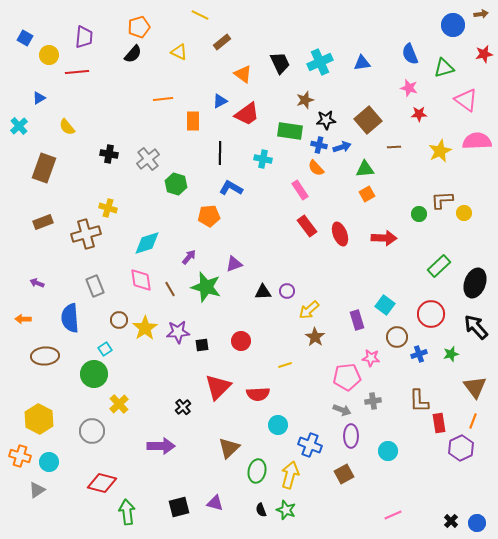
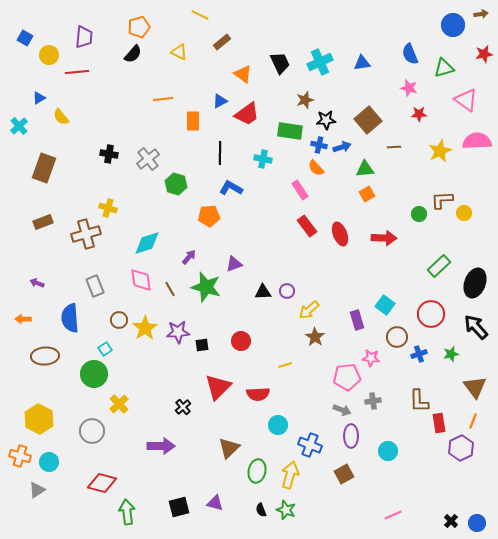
yellow semicircle at (67, 127): moved 6 px left, 10 px up
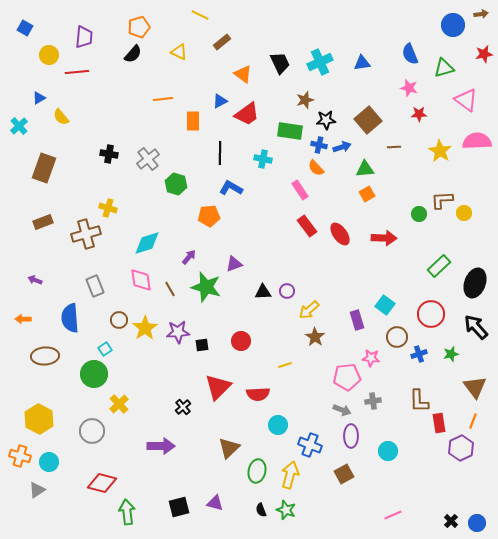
blue square at (25, 38): moved 10 px up
yellow star at (440, 151): rotated 15 degrees counterclockwise
red ellipse at (340, 234): rotated 15 degrees counterclockwise
purple arrow at (37, 283): moved 2 px left, 3 px up
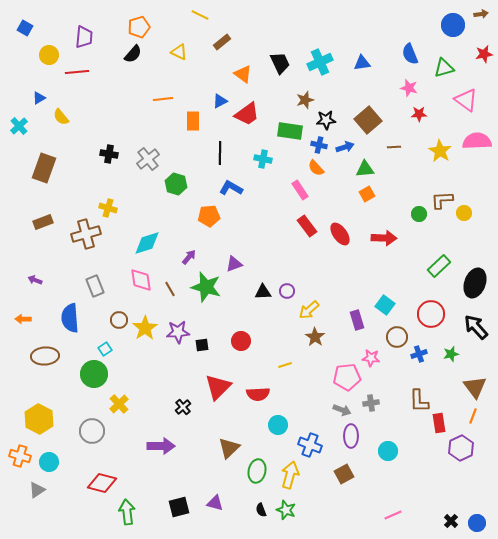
blue arrow at (342, 147): moved 3 px right
gray cross at (373, 401): moved 2 px left, 2 px down
orange line at (473, 421): moved 5 px up
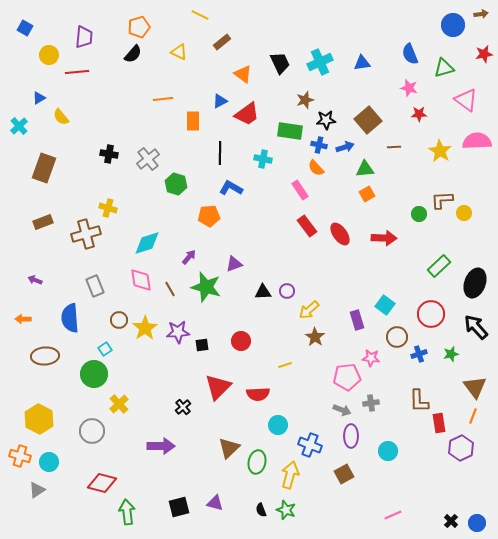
green ellipse at (257, 471): moved 9 px up
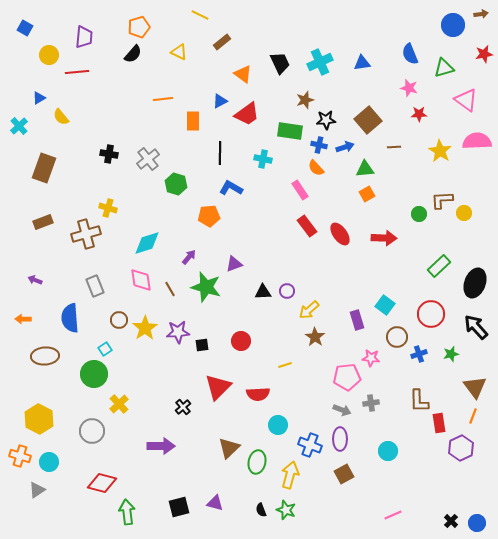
purple ellipse at (351, 436): moved 11 px left, 3 px down
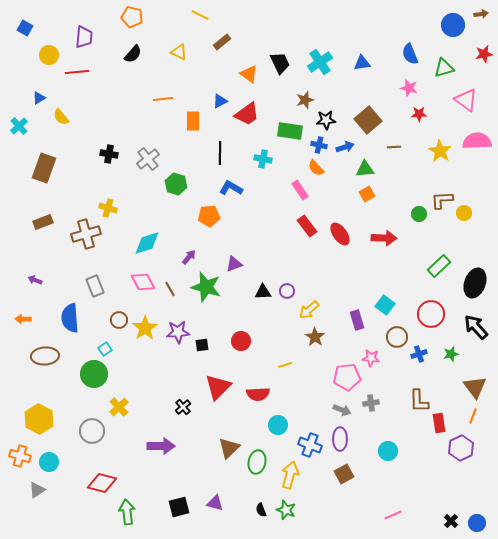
orange pentagon at (139, 27): moved 7 px left, 10 px up; rotated 30 degrees clockwise
cyan cross at (320, 62): rotated 10 degrees counterclockwise
orange triangle at (243, 74): moved 6 px right
pink diamond at (141, 280): moved 2 px right, 2 px down; rotated 20 degrees counterclockwise
yellow cross at (119, 404): moved 3 px down
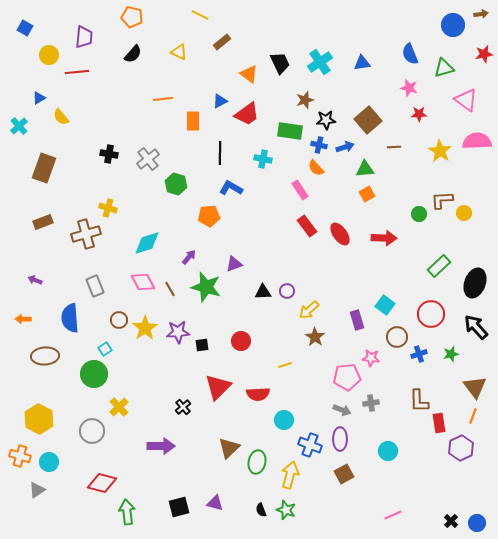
cyan circle at (278, 425): moved 6 px right, 5 px up
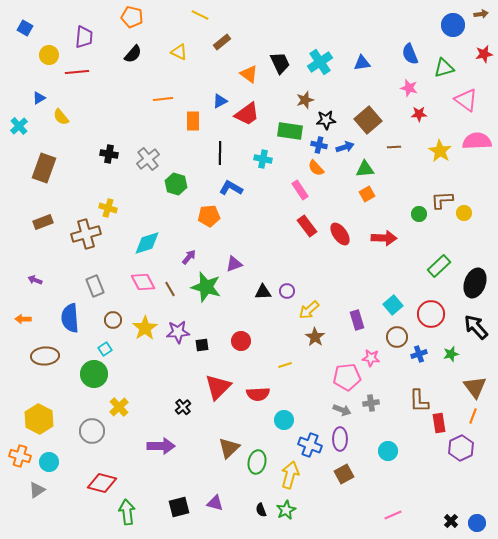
cyan square at (385, 305): moved 8 px right; rotated 12 degrees clockwise
brown circle at (119, 320): moved 6 px left
green star at (286, 510): rotated 24 degrees clockwise
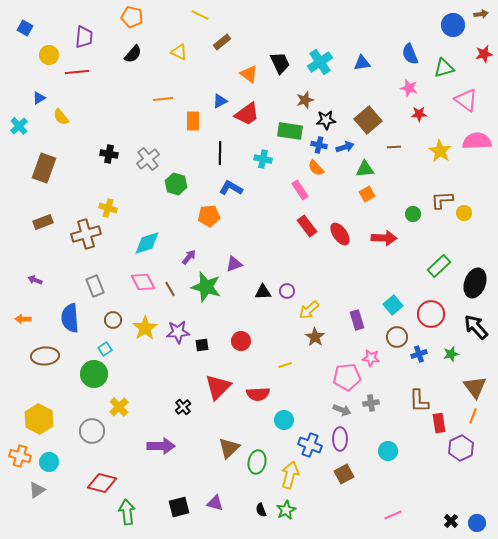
green circle at (419, 214): moved 6 px left
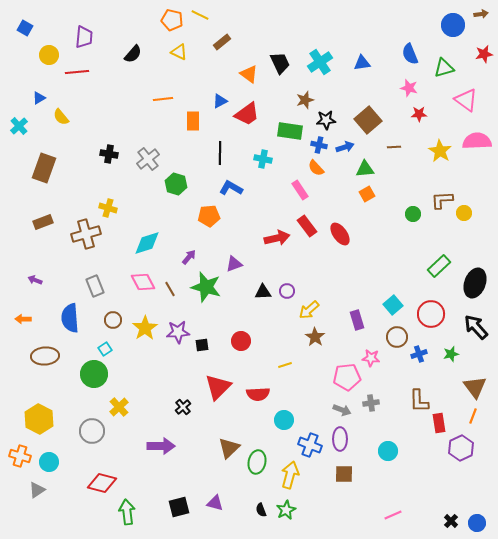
orange pentagon at (132, 17): moved 40 px right, 3 px down
red arrow at (384, 238): moved 107 px left; rotated 15 degrees counterclockwise
brown square at (344, 474): rotated 30 degrees clockwise
